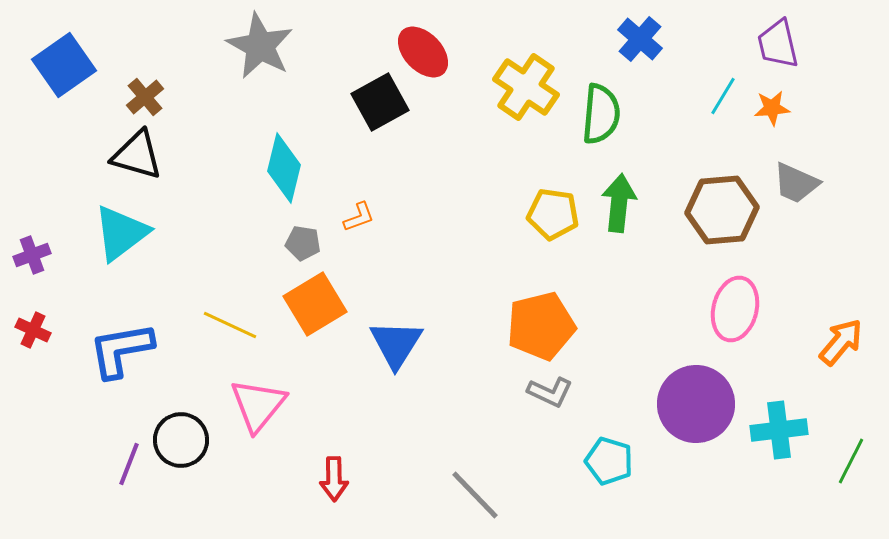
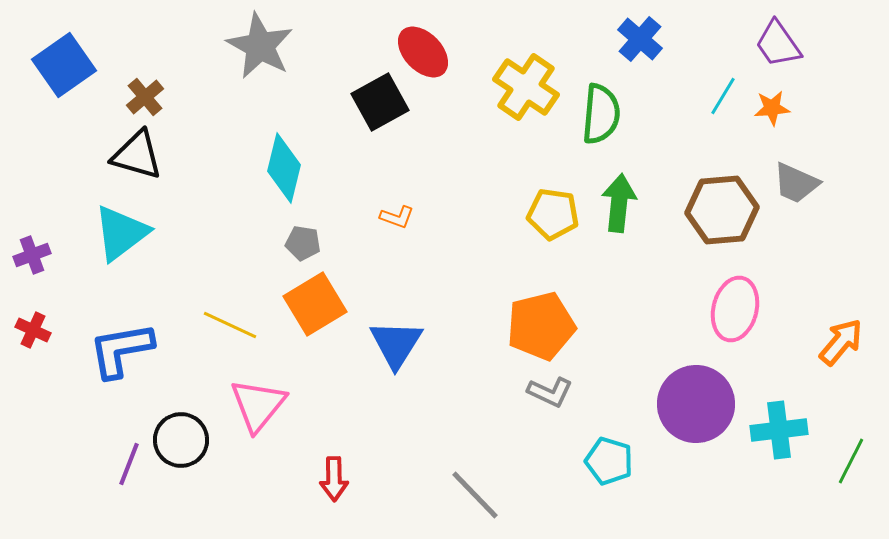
purple trapezoid: rotated 22 degrees counterclockwise
orange L-shape: moved 38 px right; rotated 40 degrees clockwise
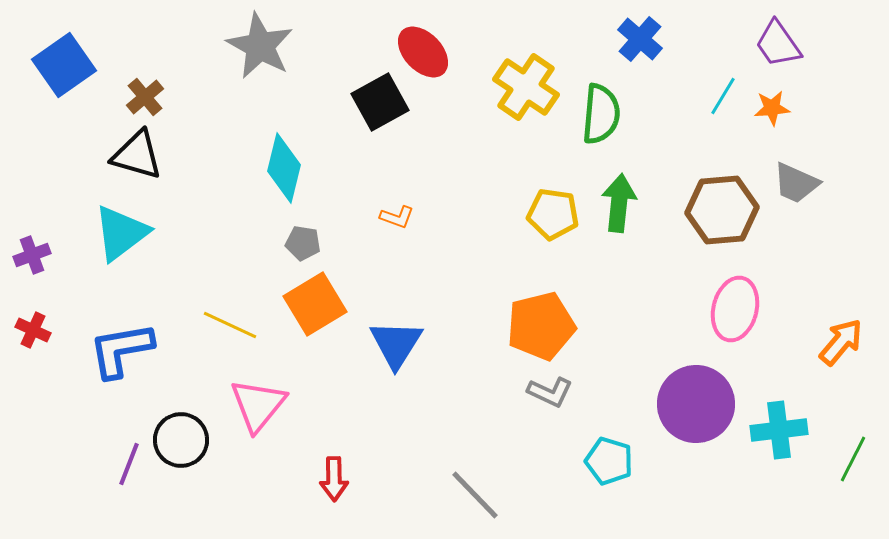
green line: moved 2 px right, 2 px up
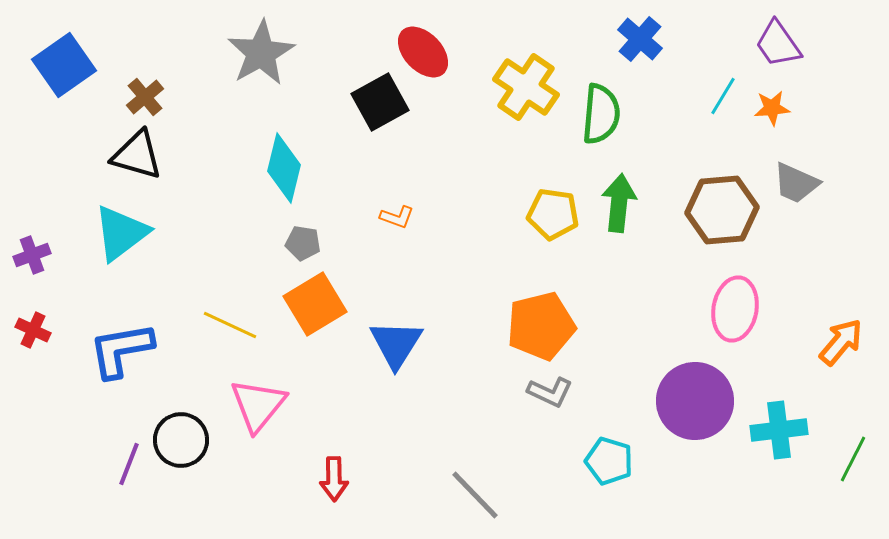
gray star: moved 1 px right, 7 px down; rotated 14 degrees clockwise
pink ellipse: rotated 4 degrees counterclockwise
purple circle: moved 1 px left, 3 px up
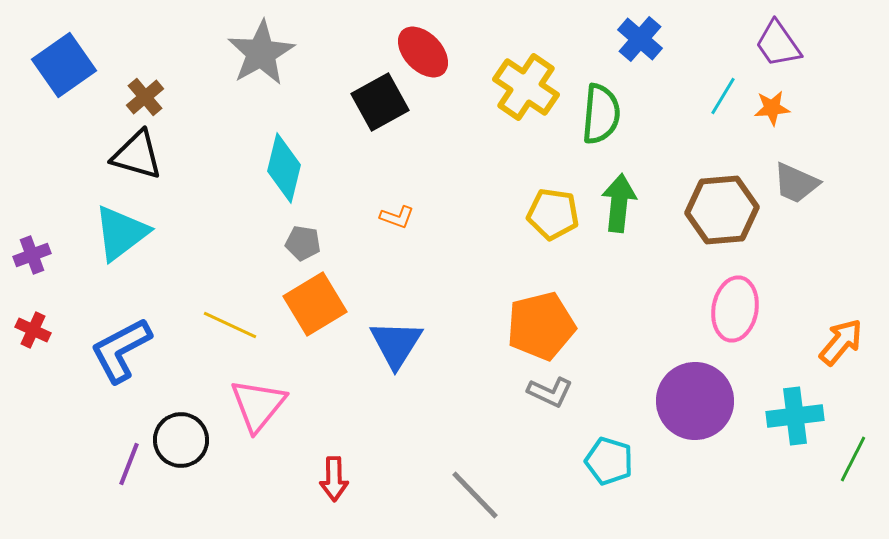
blue L-shape: rotated 18 degrees counterclockwise
cyan cross: moved 16 px right, 14 px up
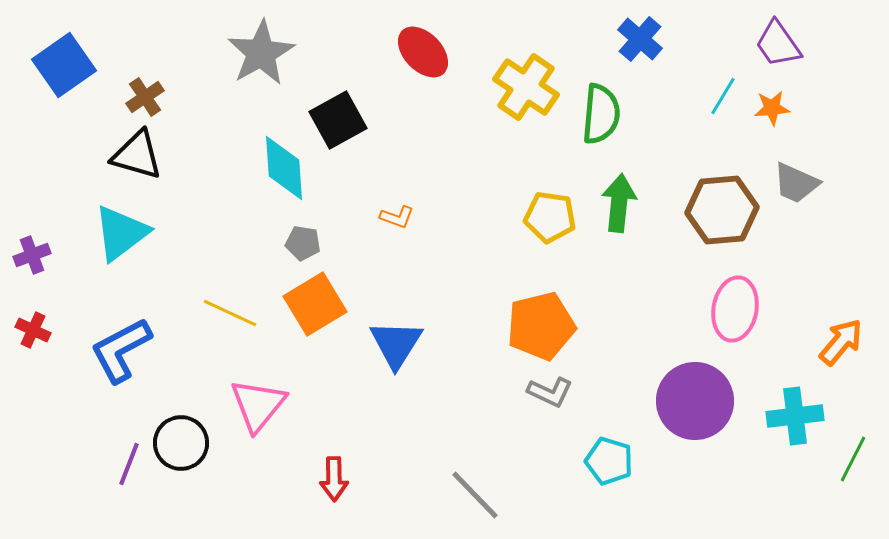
brown cross: rotated 6 degrees clockwise
black square: moved 42 px left, 18 px down
cyan diamond: rotated 18 degrees counterclockwise
yellow pentagon: moved 3 px left, 3 px down
yellow line: moved 12 px up
black circle: moved 3 px down
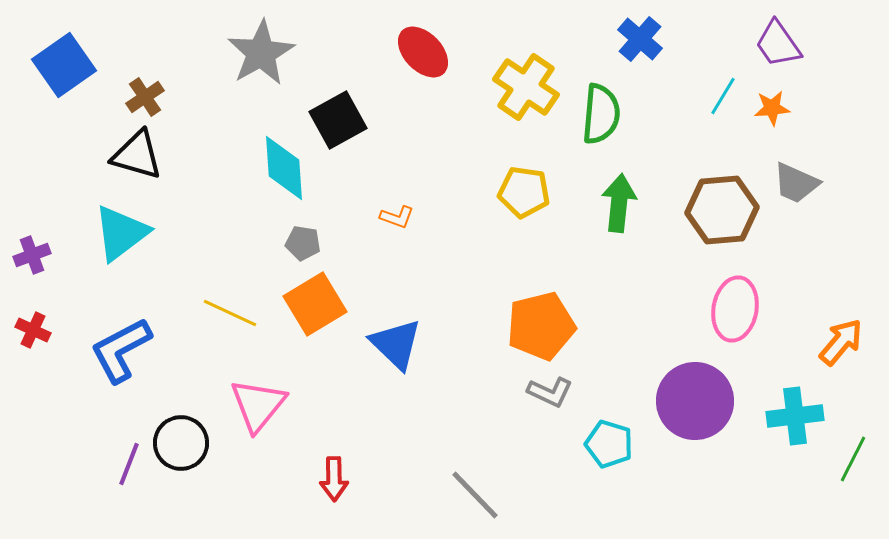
yellow pentagon: moved 26 px left, 25 px up
blue triangle: rotated 18 degrees counterclockwise
cyan pentagon: moved 17 px up
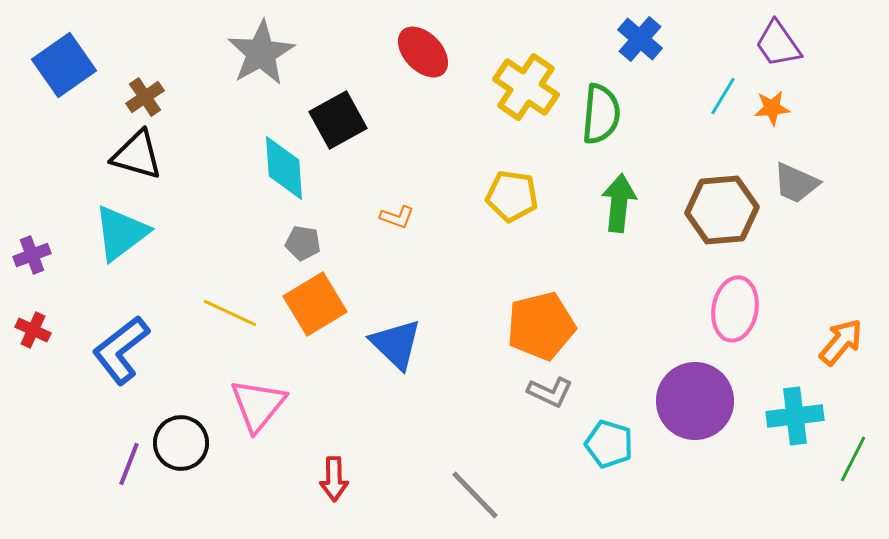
yellow pentagon: moved 12 px left, 4 px down
blue L-shape: rotated 10 degrees counterclockwise
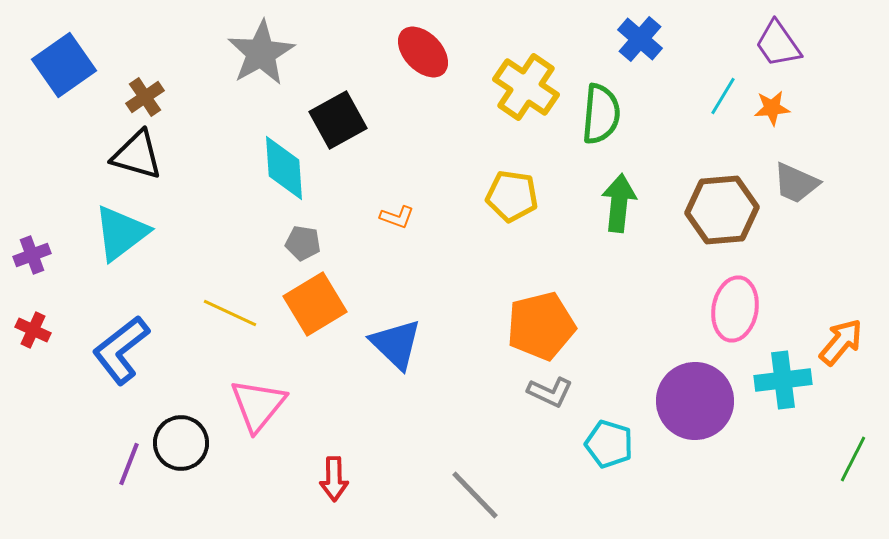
cyan cross: moved 12 px left, 36 px up
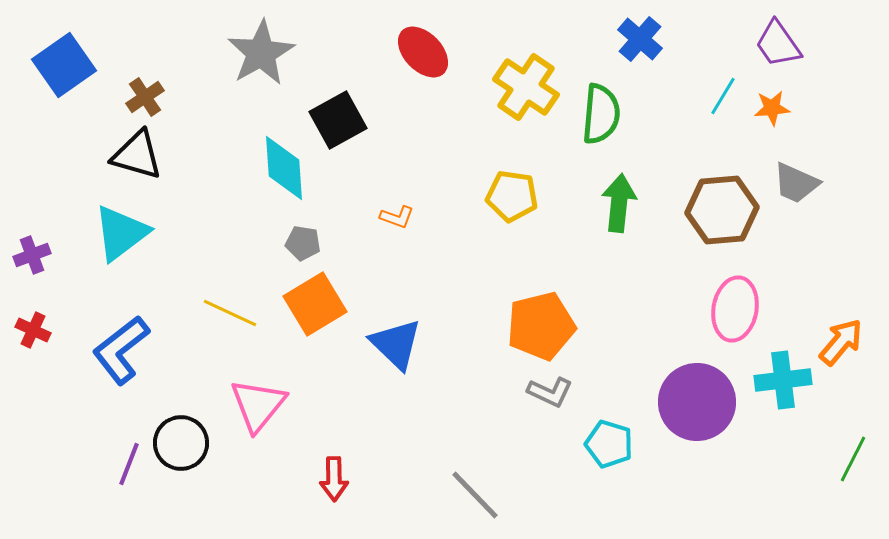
purple circle: moved 2 px right, 1 px down
